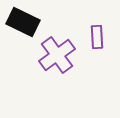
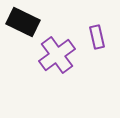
purple rectangle: rotated 10 degrees counterclockwise
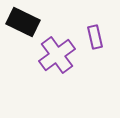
purple rectangle: moved 2 px left
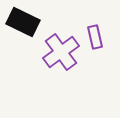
purple cross: moved 4 px right, 3 px up
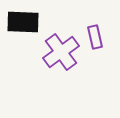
black rectangle: rotated 24 degrees counterclockwise
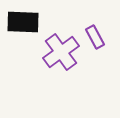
purple rectangle: rotated 15 degrees counterclockwise
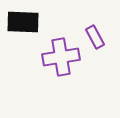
purple cross: moved 5 px down; rotated 27 degrees clockwise
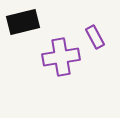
black rectangle: rotated 16 degrees counterclockwise
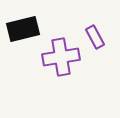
black rectangle: moved 7 px down
